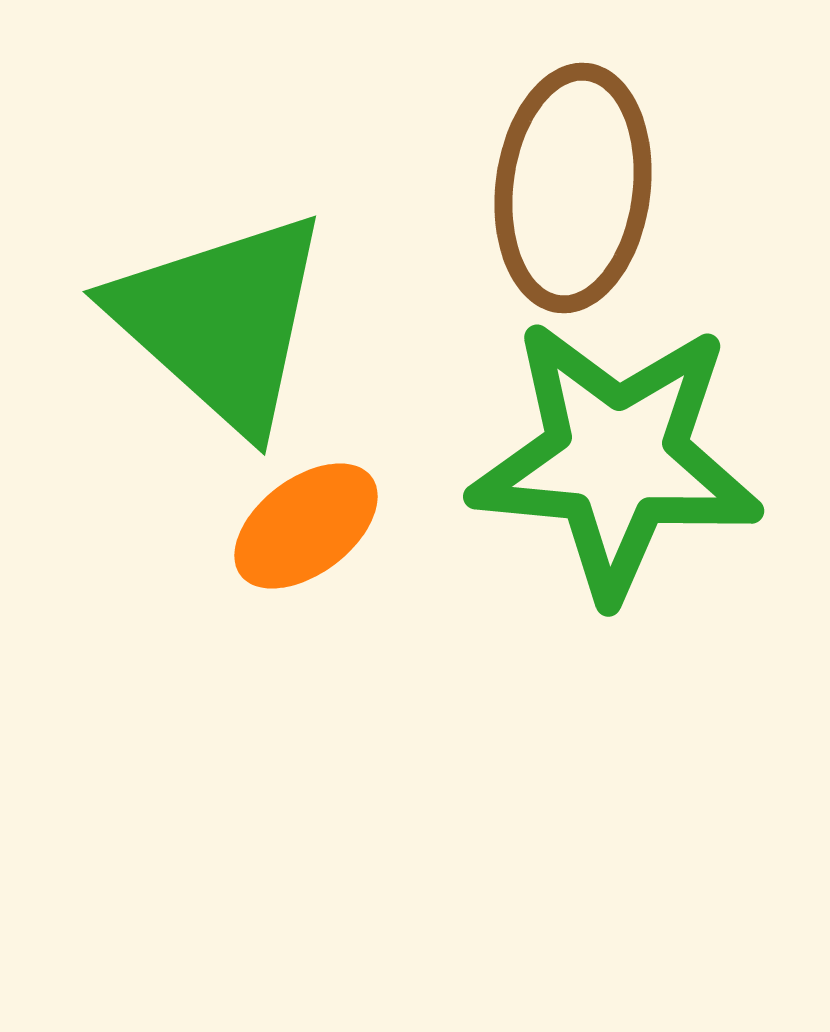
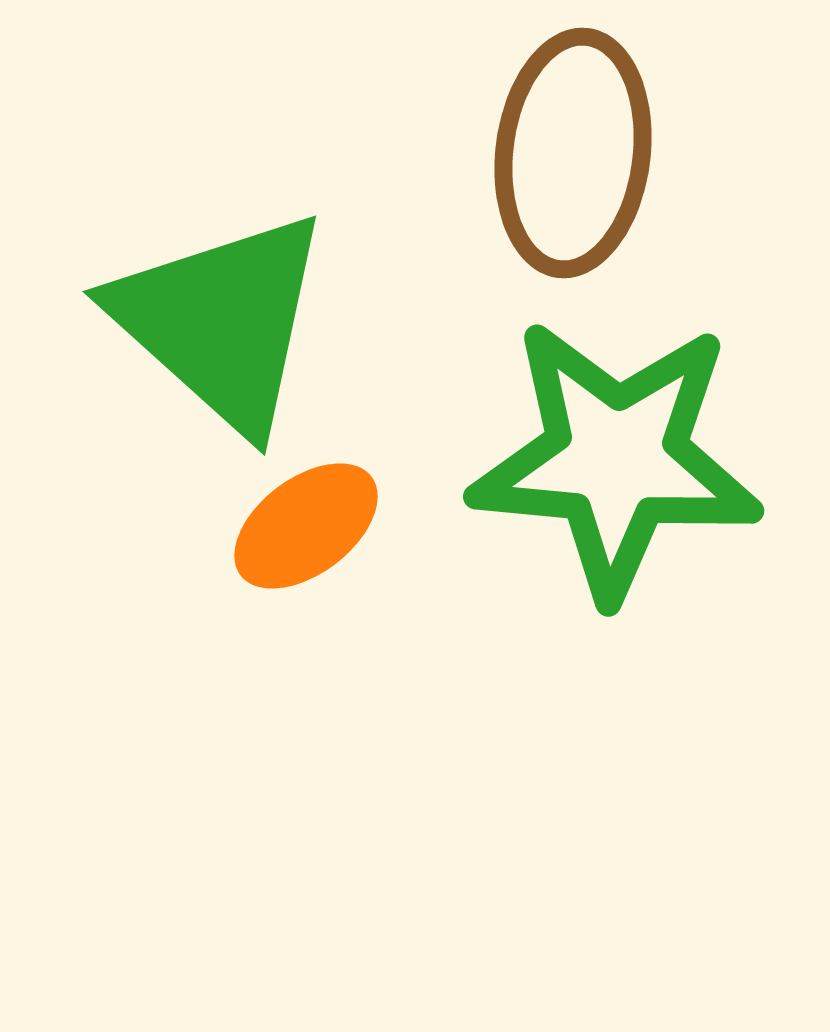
brown ellipse: moved 35 px up
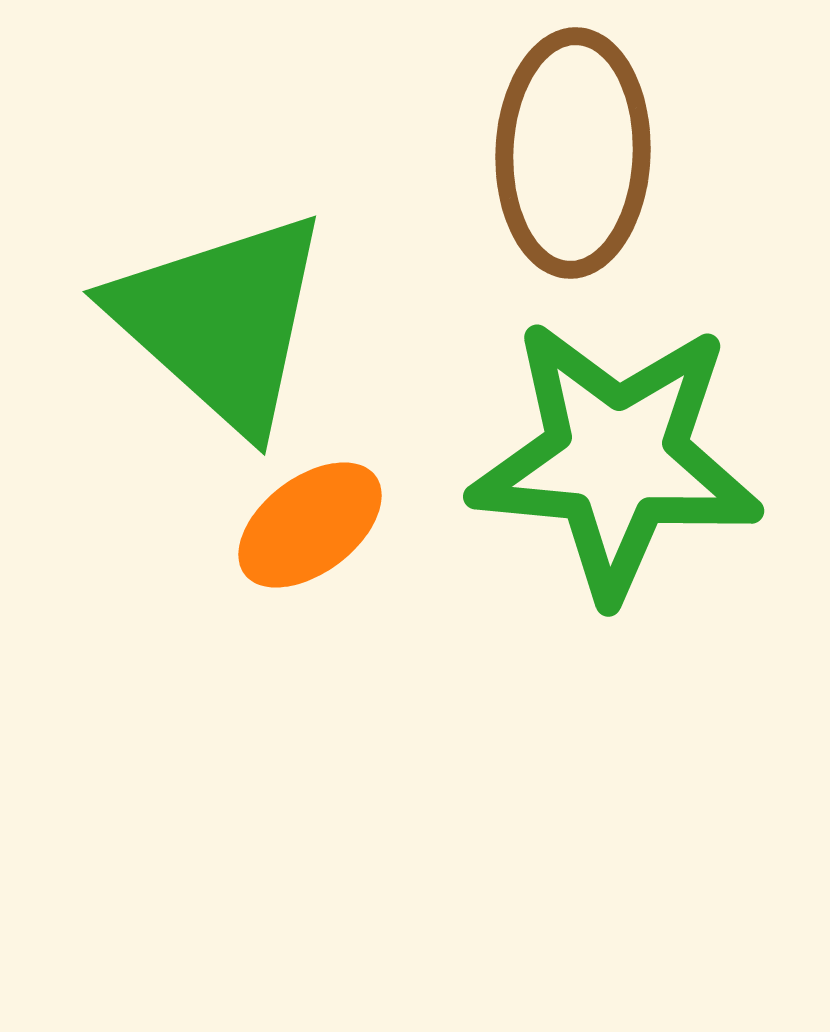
brown ellipse: rotated 5 degrees counterclockwise
orange ellipse: moved 4 px right, 1 px up
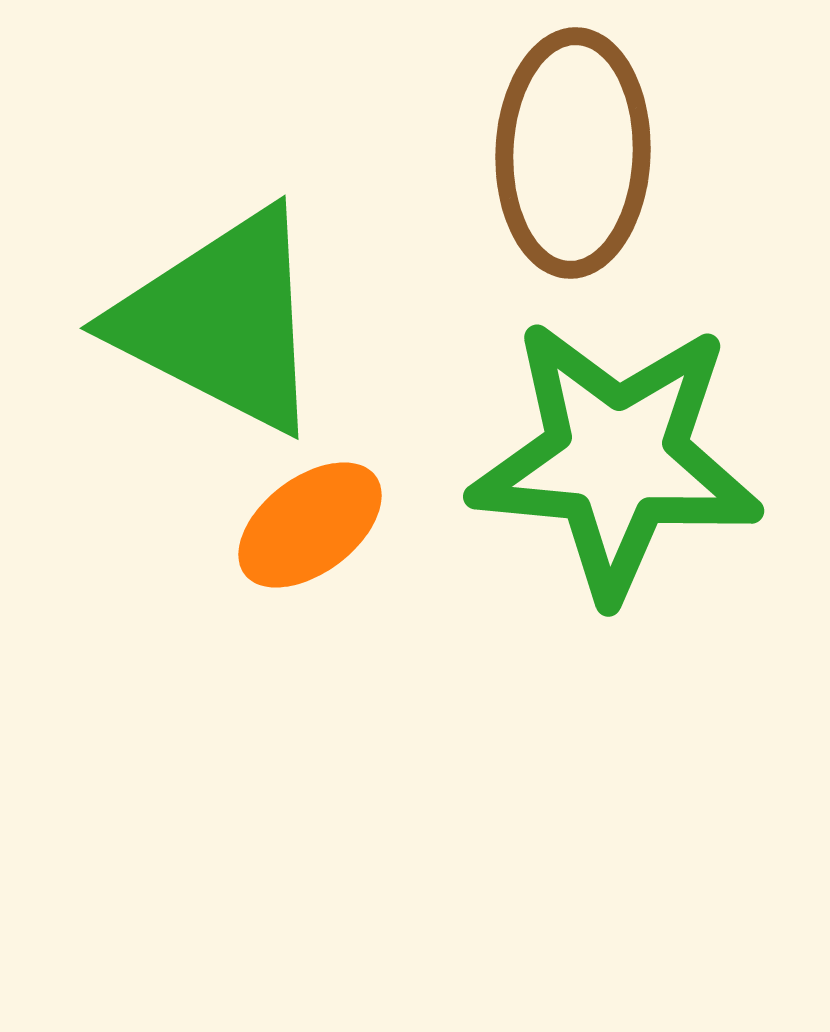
green triangle: rotated 15 degrees counterclockwise
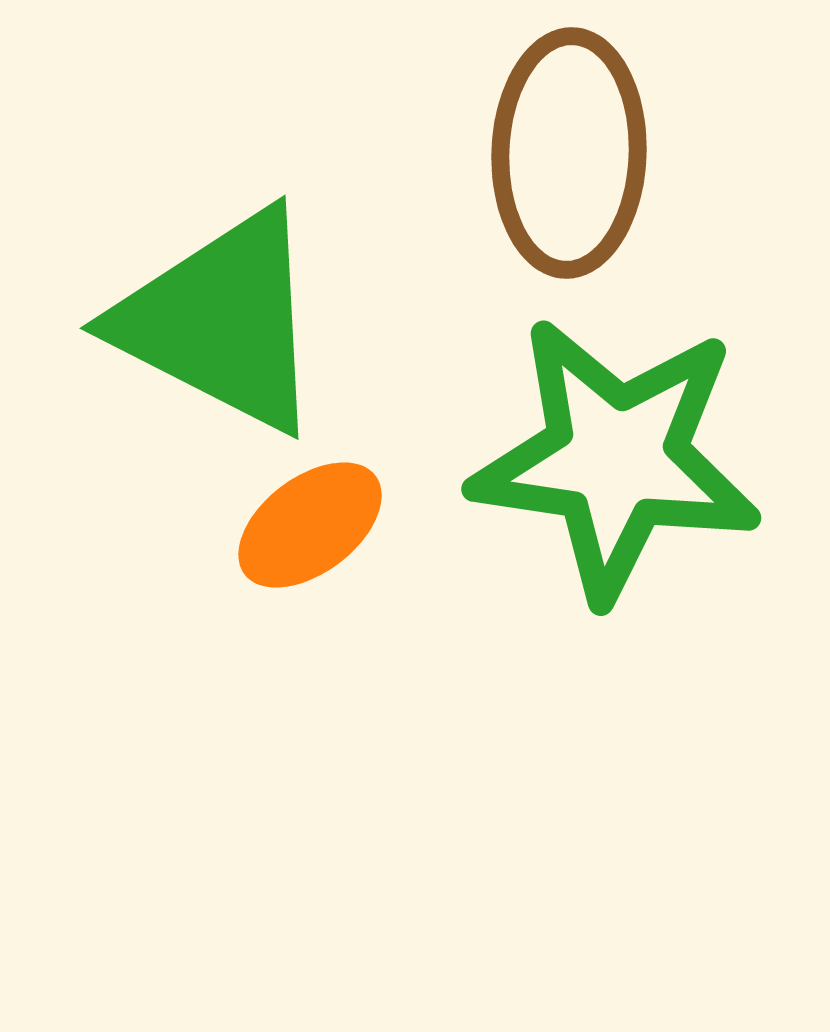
brown ellipse: moved 4 px left
green star: rotated 3 degrees clockwise
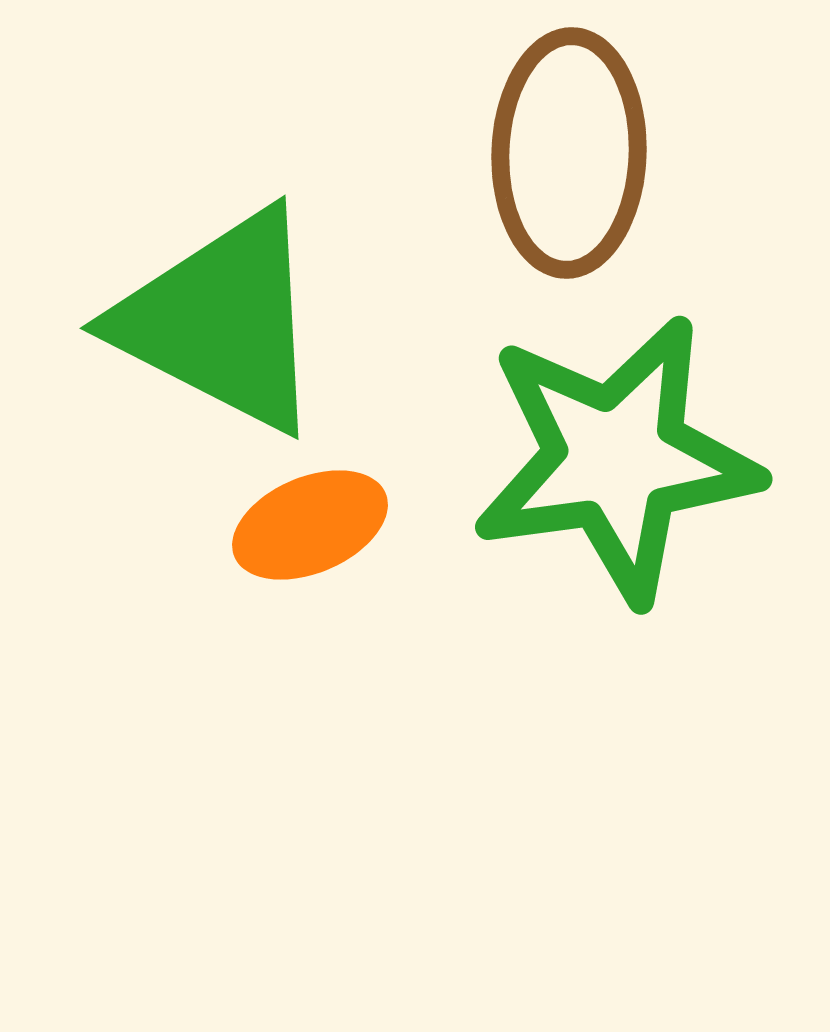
green star: rotated 16 degrees counterclockwise
orange ellipse: rotated 14 degrees clockwise
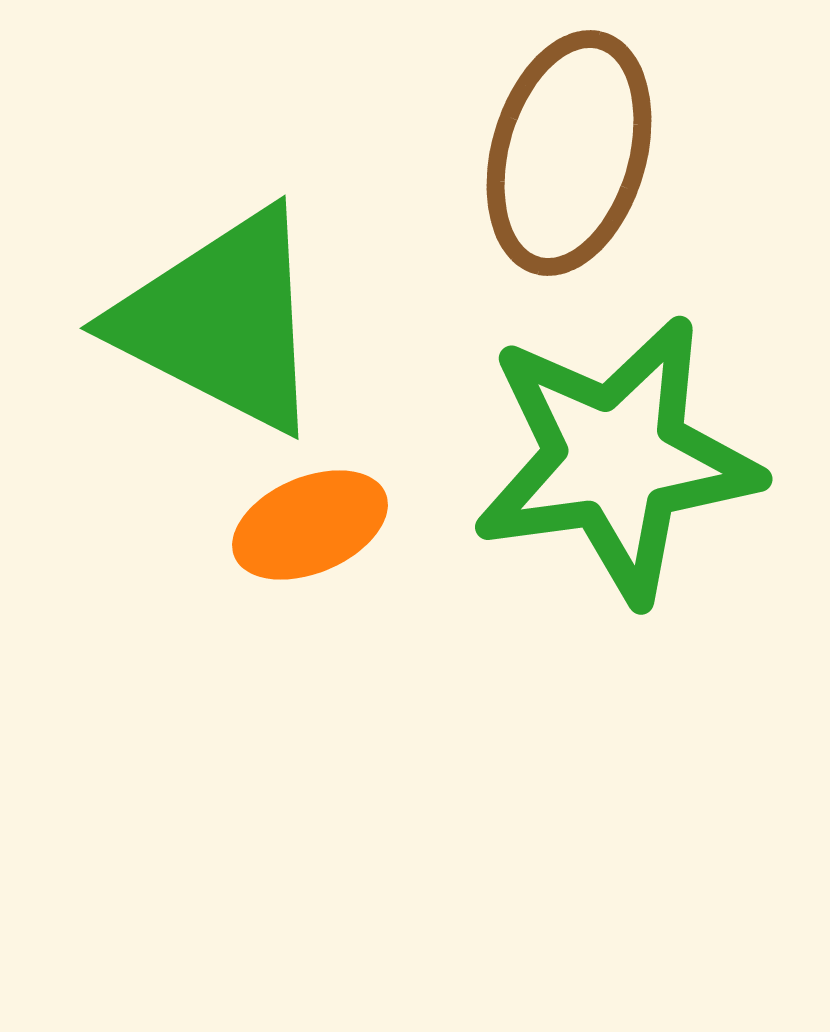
brown ellipse: rotated 14 degrees clockwise
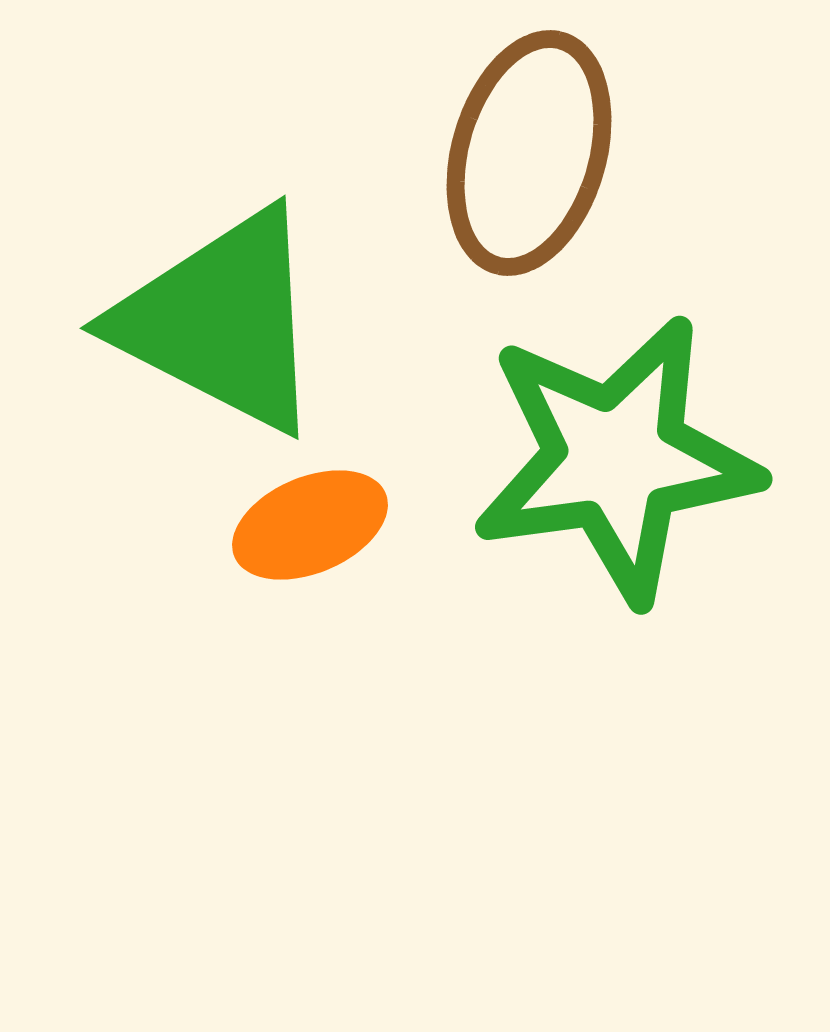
brown ellipse: moved 40 px left
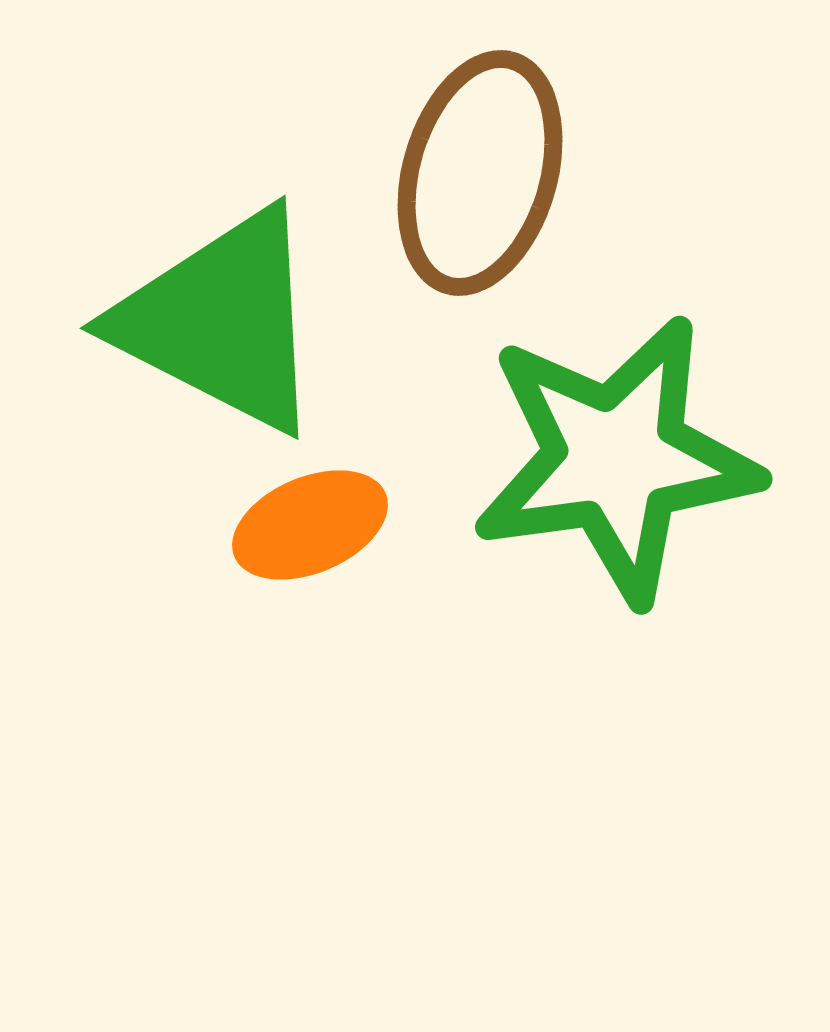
brown ellipse: moved 49 px left, 20 px down
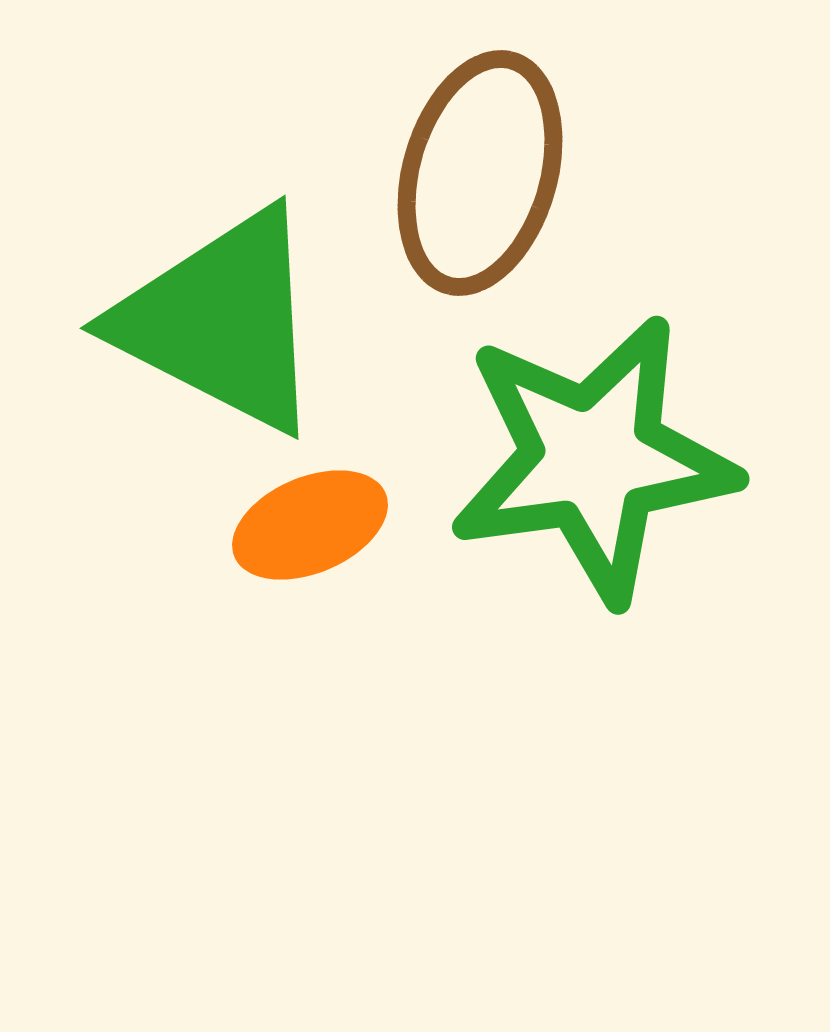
green star: moved 23 px left
